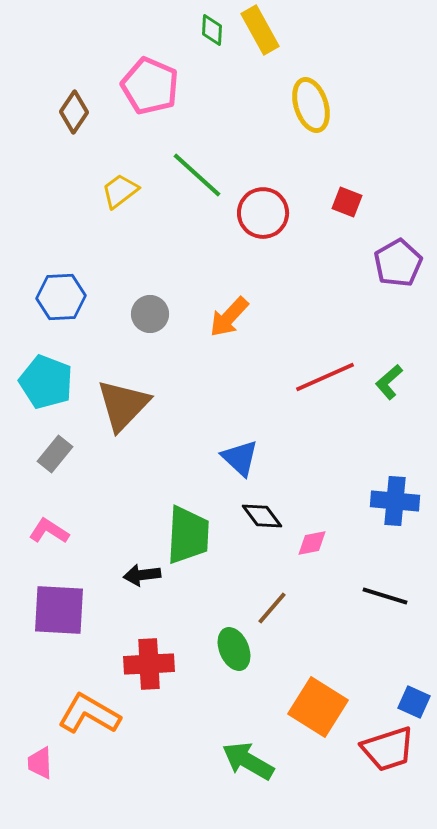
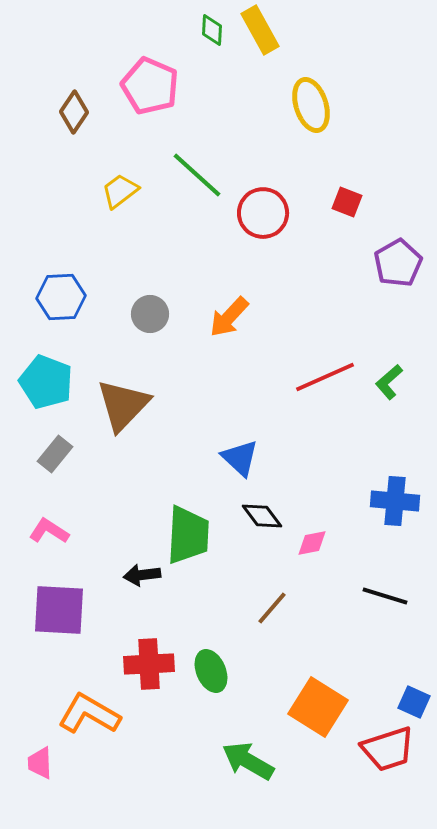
green ellipse: moved 23 px left, 22 px down
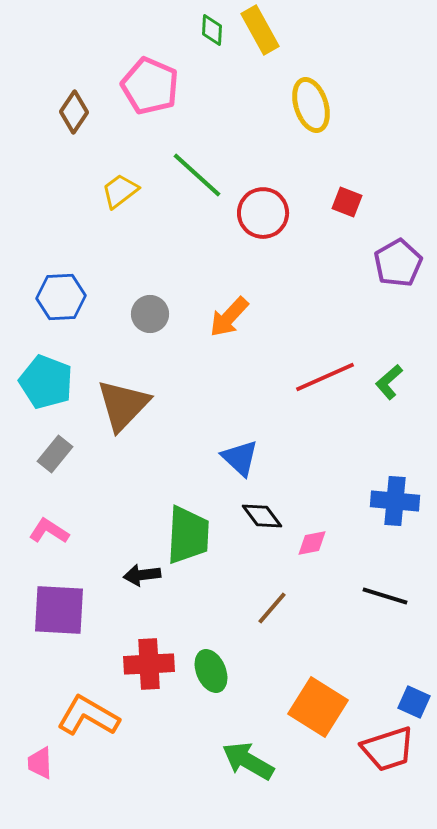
orange L-shape: moved 1 px left, 2 px down
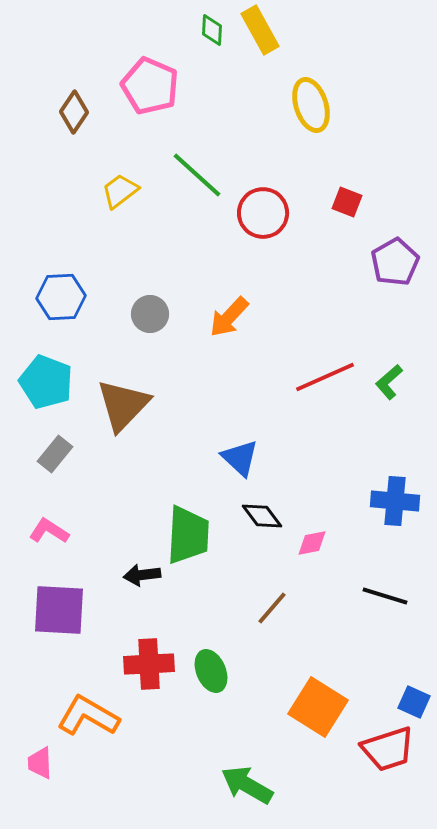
purple pentagon: moved 3 px left, 1 px up
green arrow: moved 1 px left, 24 px down
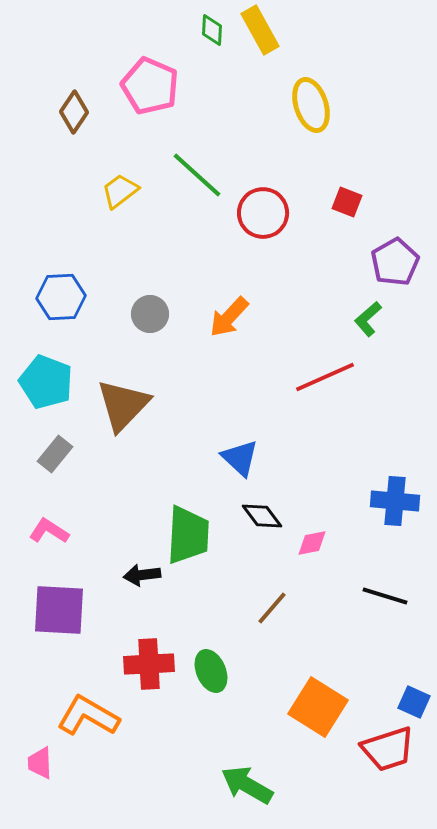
green L-shape: moved 21 px left, 63 px up
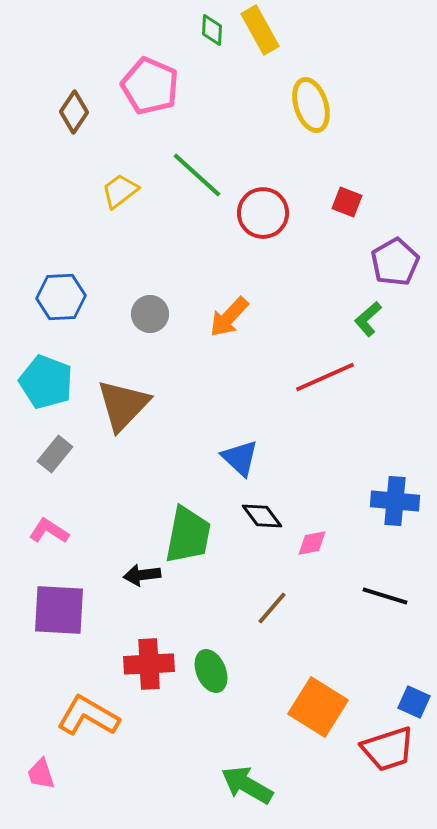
green trapezoid: rotated 8 degrees clockwise
pink trapezoid: moved 1 px right, 11 px down; rotated 16 degrees counterclockwise
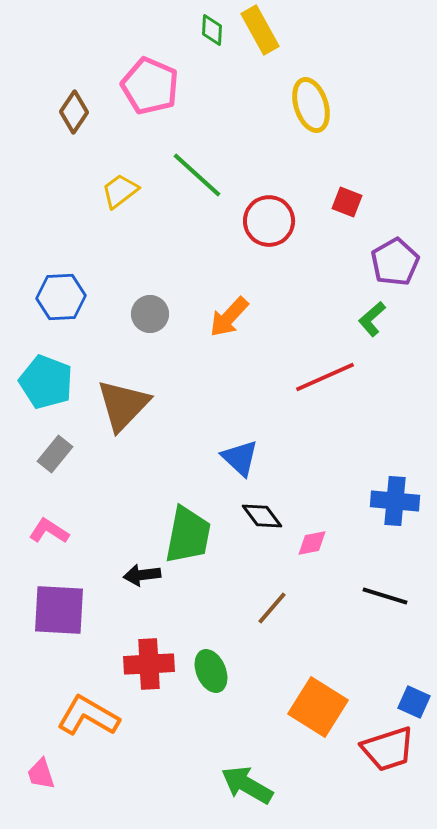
red circle: moved 6 px right, 8 px down
green L-shape: moved 4 px right
